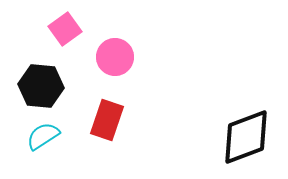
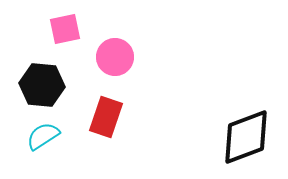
pink square: rotated 24 degrees clockwise
black hexagon: moved 1 px right, 1 px up
red rectangle: moved 1 px left, 3 px up
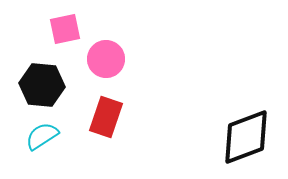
pink circle: moved 9 px left, 2 px down
cyan semicircle: moved 1 px left
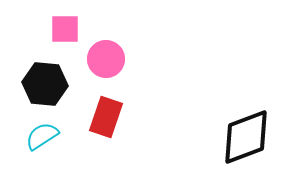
pink square: rotated 12 degrees clockwise
black hexagon: moved 3 px right, 1 px up
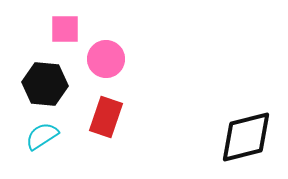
black diamond: rotated 6 degrees clockwise
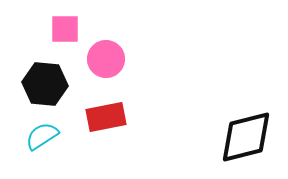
red rectangle: rotated 60 degrees clockwise
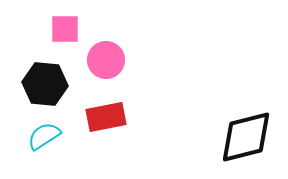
pink circle: moved 1 px down
cyan semicircle: moved 2 px right
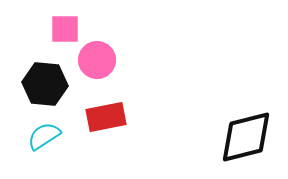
pink circle: moved 9 px left
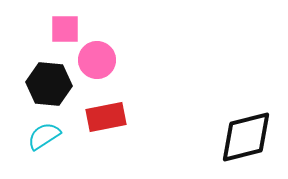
black hexagon: moved 4 px right
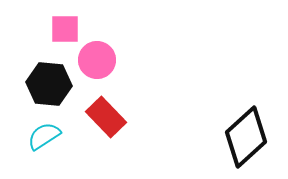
red rectangle: rotated 57 degrees clockwise
black diamond: rotated 28 degrees counterclockwise
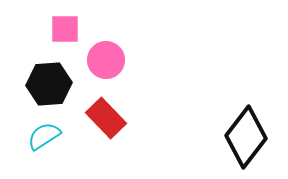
pink circle: moved 9 px right
black hexagon: rotated 9 degrees counterclockwise
red rectangle: moved 1 px down
black diamond: rotated 10 degrees counterclockwise
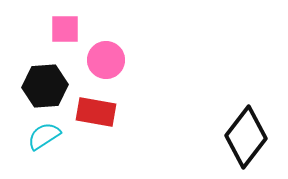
black hexagon: moved 4 px left, 2 px down
red rectangle: moved 10 px left, 6 px up; rotated 36 degrees counterclockwise
